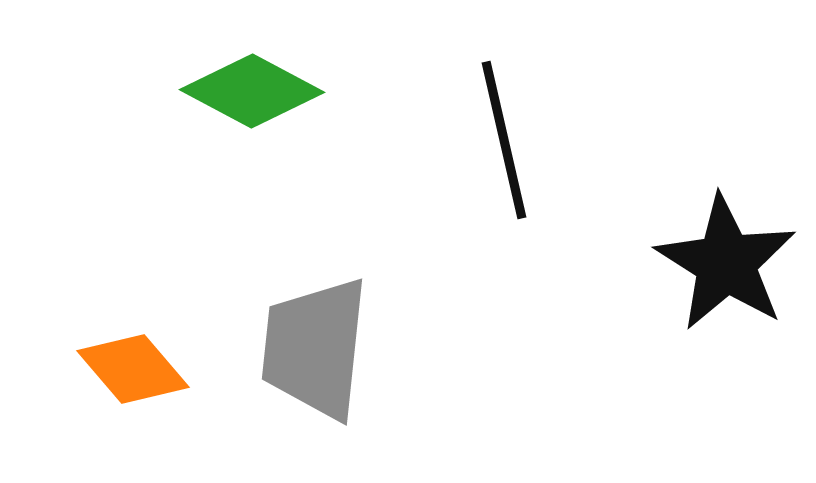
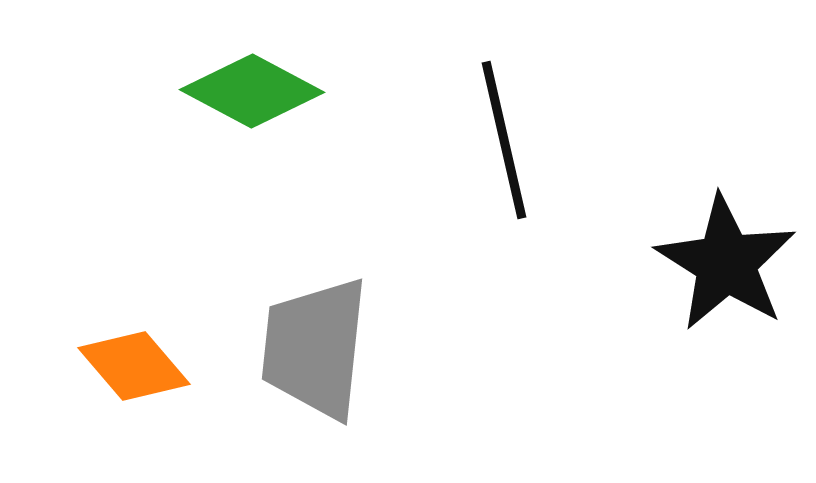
orange diamond: moved 1 px right, 3 px up
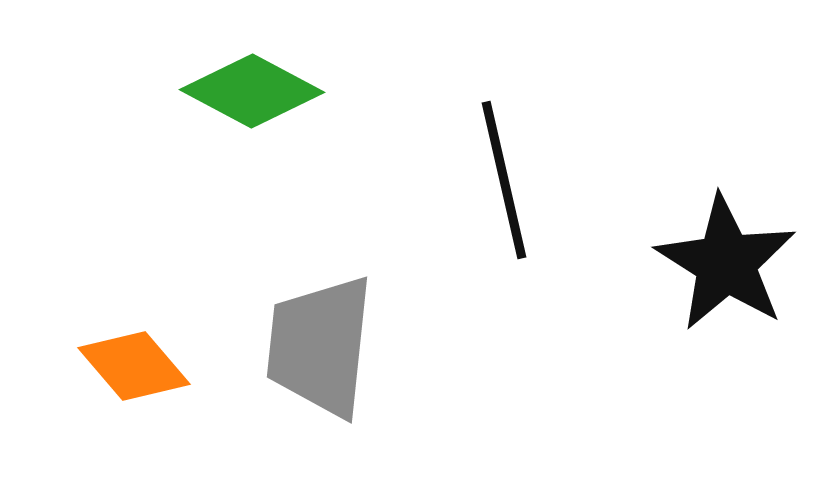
black line: moved 40 px down
gray trapezoid: moved 5 px right, 2 px up
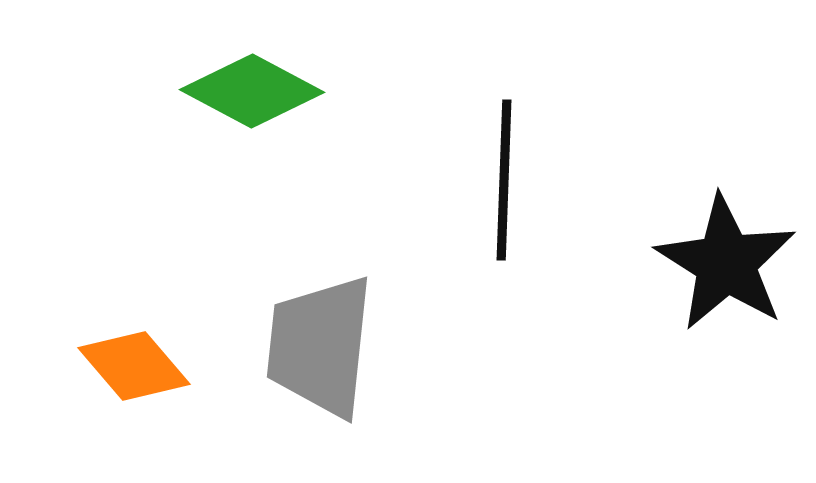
black line: rotated 15 degrees clockwise
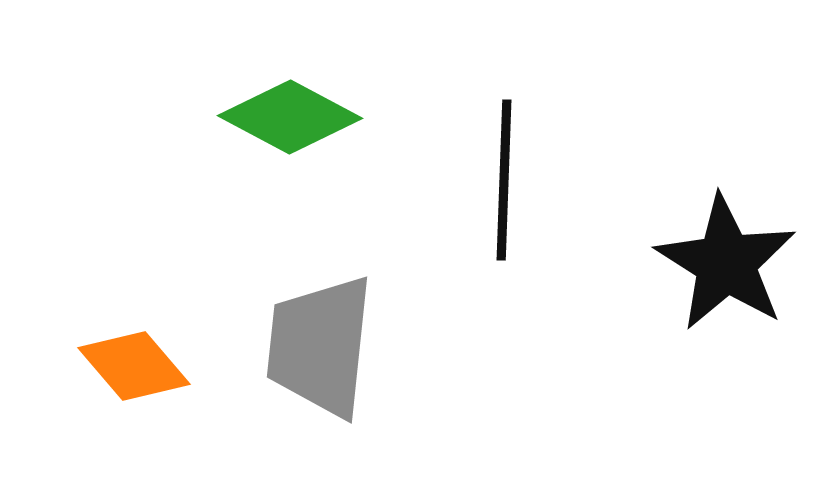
green diamond: moved 38 px right, 26 px down
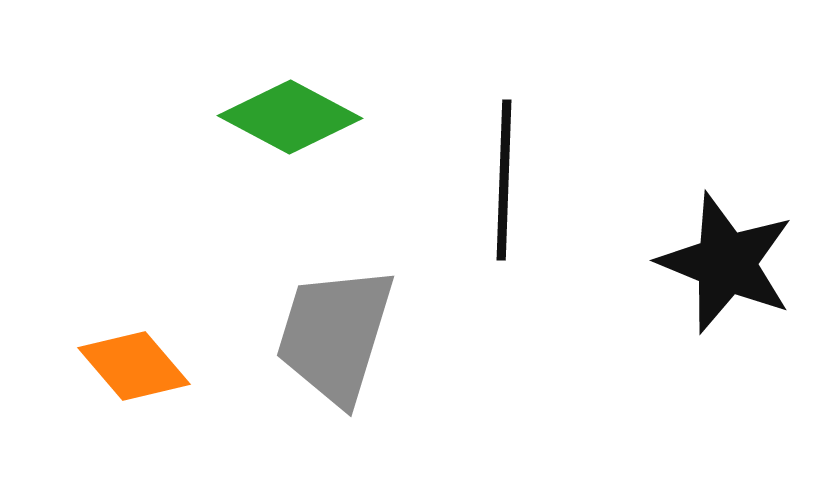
black star: rotated 10 degrees counterclockwise
gray trapezoid: moved 15 px right, 11 px up; rotated 11 degrees clockwise
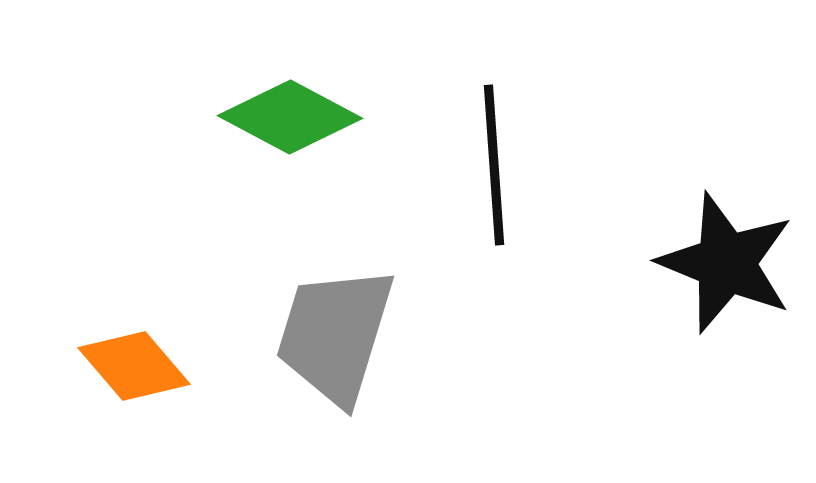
black line: moved 10 px left, 15 px up; rotated 6 degrees counterclockwise
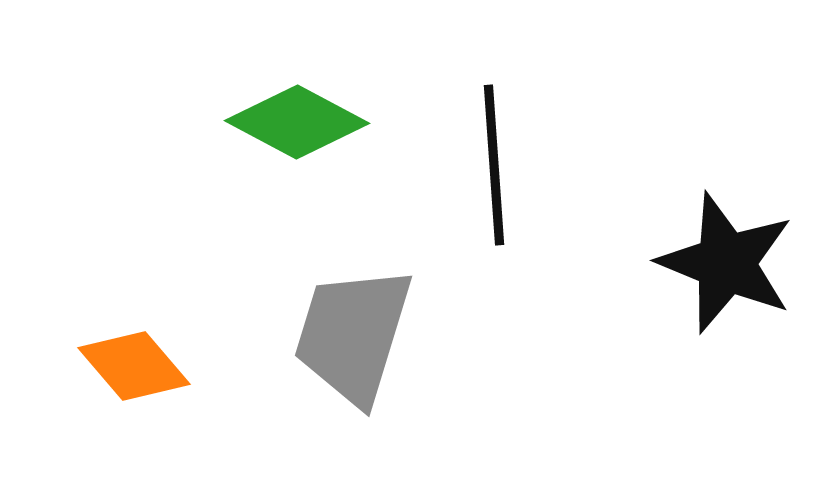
green diamond: moved 7 px right, 5 px down
gray trapezoid: moved 18 px right
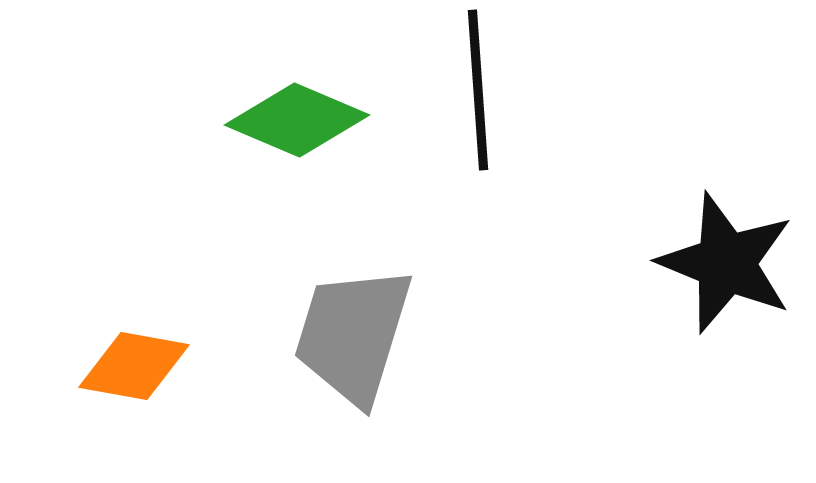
green diamond: moved 2 px up; rotated 5 degrees counterclockwise
black line: moved 16 px left, 75 px up
orange diamond: rotated 39 degrees counterclockwise
